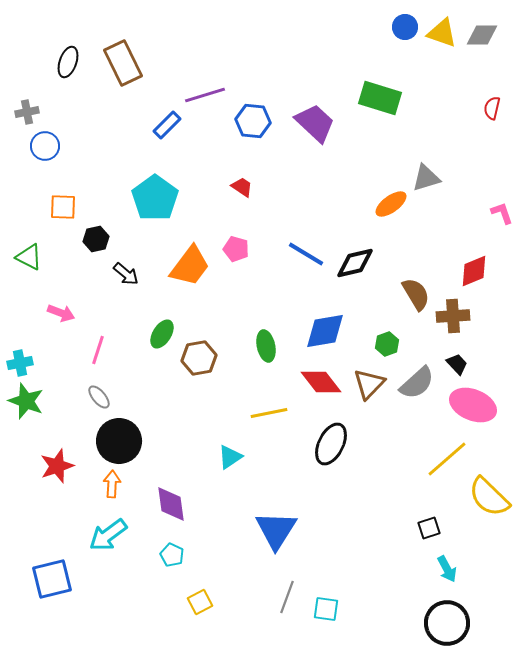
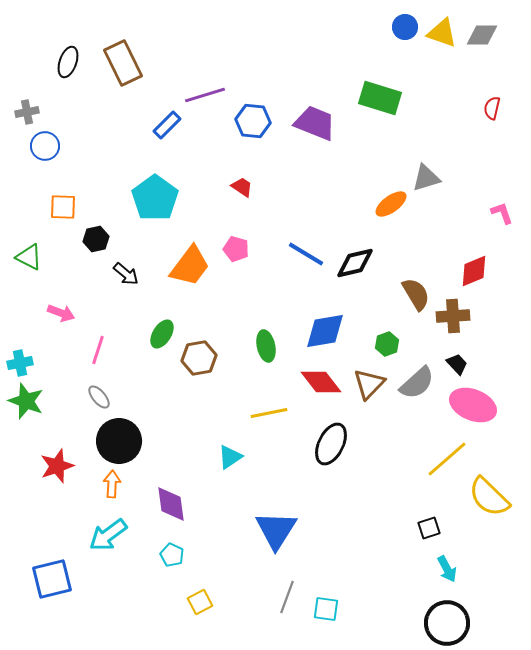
purple trapezoid at (315, 123): rotated 21 degrees counterclockwise
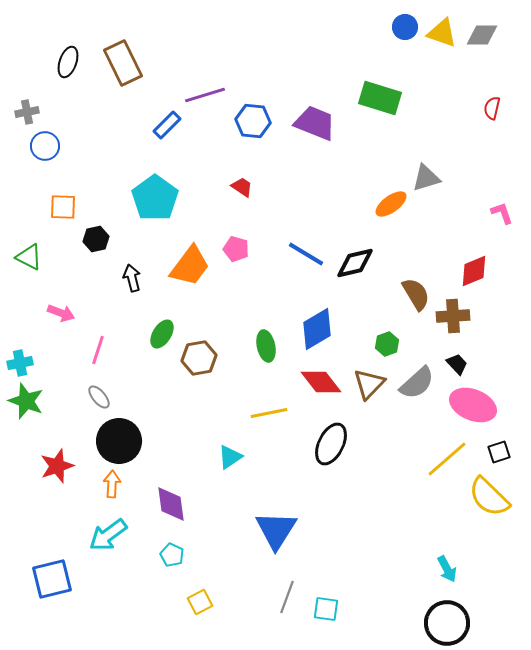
black arrow at (126, 274): moved 6 px right, 4 px down; rotated 144 degrees counterclockwise
blue diamond at (325, 331): moved 8 px left, 2 px up; rotated 21 degrees counterclockwise
black square at (429, 528): moved 70 px right, 76 px up
